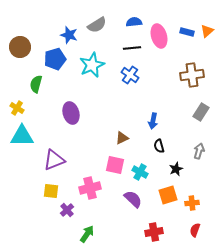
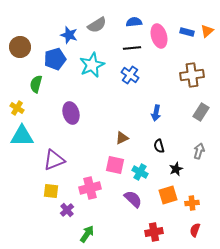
blue arrow: moved 3 px right, 8 px up
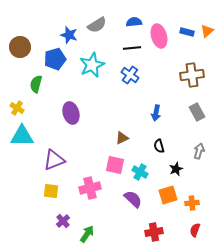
gray rectangle: moved 4 px left; rotated 60 degrees counterclockwise
purple cross: moved 4 px left, 11 px down
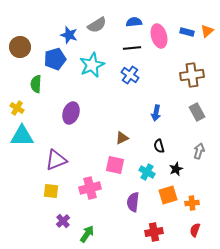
green semicircle: rotated 12 degrees counterclockwise
purple ellipse: rotated 35 degrees clockwise
purple triangle: moved 2 px right
cyan cross: moved 7 px right
purple semicircle: moved 3 px down; rotated 126 degrees counterclockwise
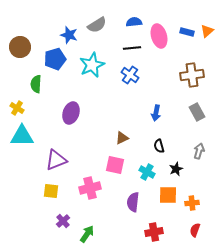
orange square: rotated 18 degrees clockwise
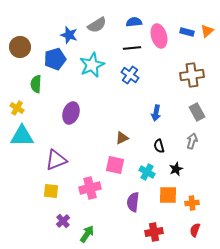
gray arrow: moved 7 px left, 10 px up
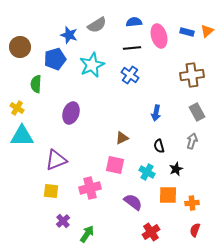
purple semicircle: rotated 120 degrees clockwise
red cross: moved 3 px left; rotated 24 degrees counterclockwise
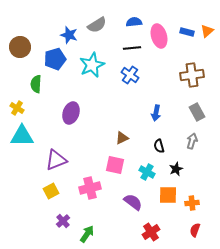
yellow square: rotated 35 degrees counterclockwise
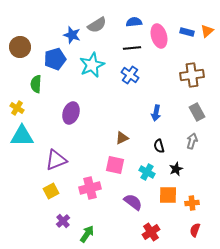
blue star: moved 3 px right
